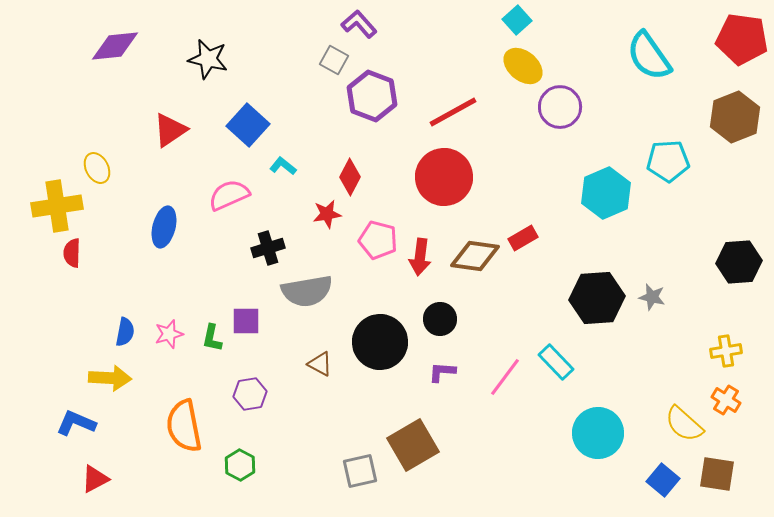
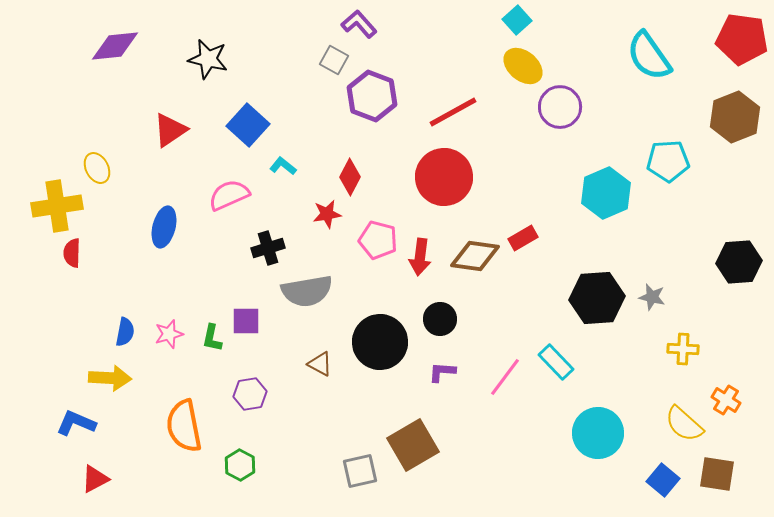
yellow cross at (726, 351): moved 43 px left, 2 px up; rotated 12 degrees clockwise
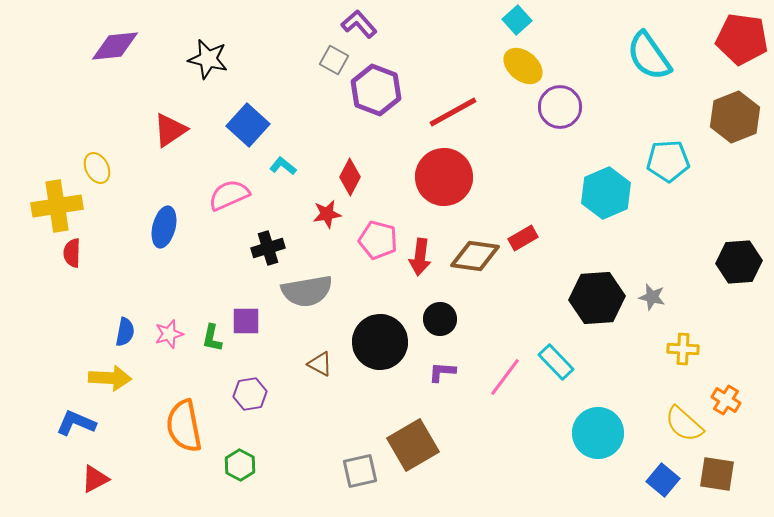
purple hexagon at (372, 96): moved 4 px right, 6 px up
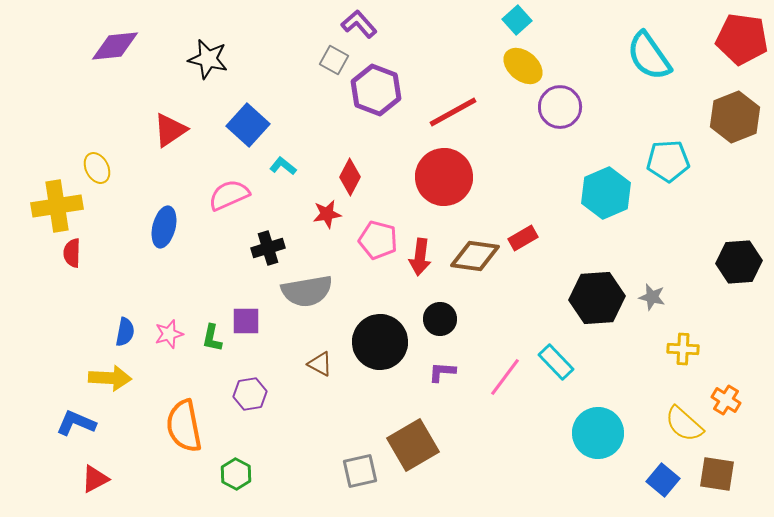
green hexagon at (240, 465): moved 4 px left, 9 px down
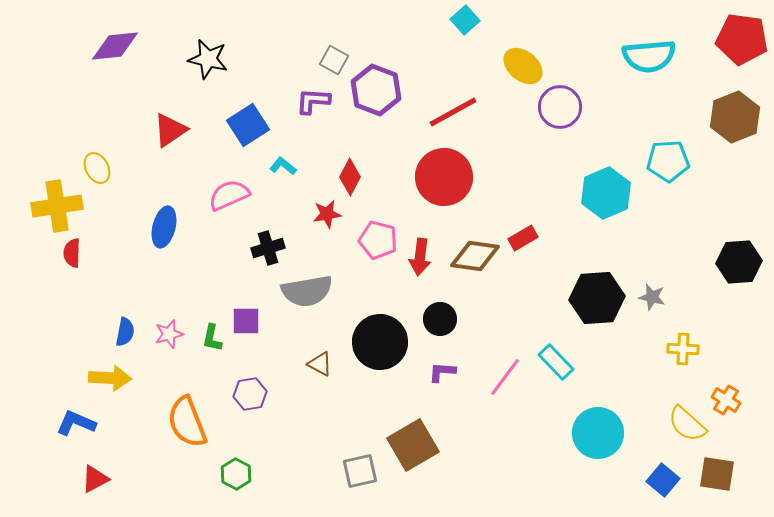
cyan square at (517, 20): moved 52 px left
purple L-shape at (359, 24): moved 46 px left, 77 px down; rotated 45 degrees counterclockwise
cyan semicircle at (649, 56): rotated 60 degrees counterclockwise
blue square at (248, 125): rotated 15 degrees clockwise
yellow semicircle at (684, 424): moved 3 px right
orange semicircle at (184, 426): moved 3 px right, 4 px up; rotated 10 degrees counterclockwise
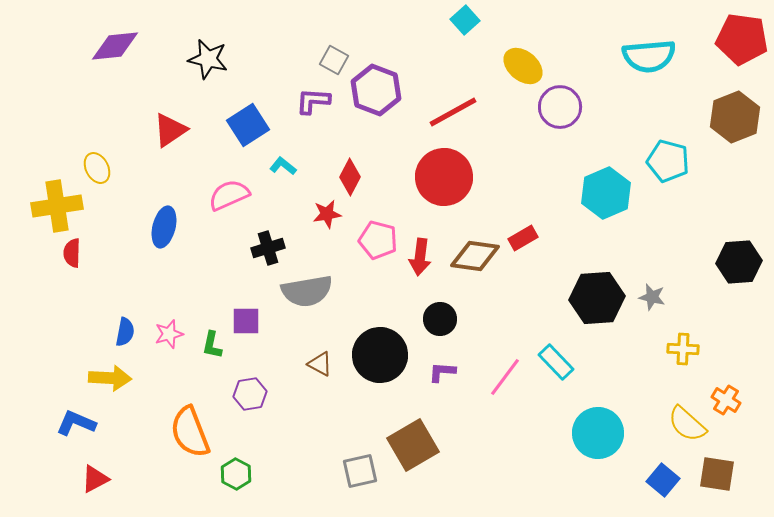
cyan pentagon at (668, 161): rotated 18 degrees clockwise
green L-shape at (212, 338): moved 7 px down
black circle at (380, 342): moved 13 px down
orange semicircle at (187, 422): moved 3 px right, 10 px down
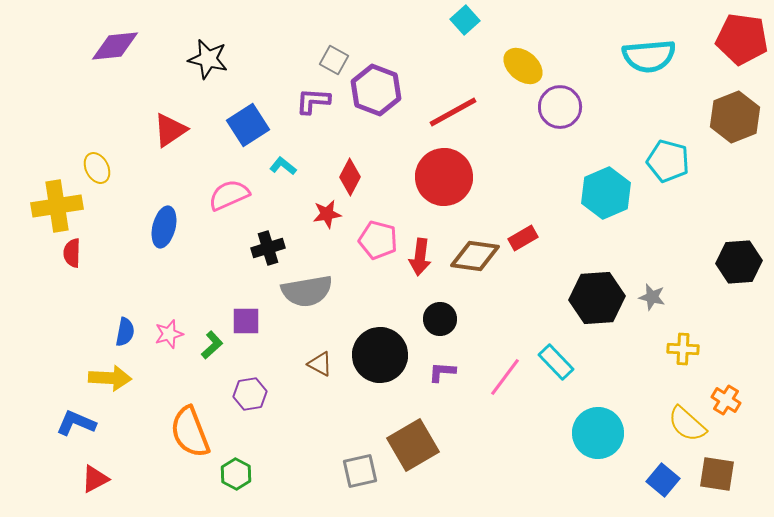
green L-shape at (212, 345): rotated 144 degrees counterclockwise
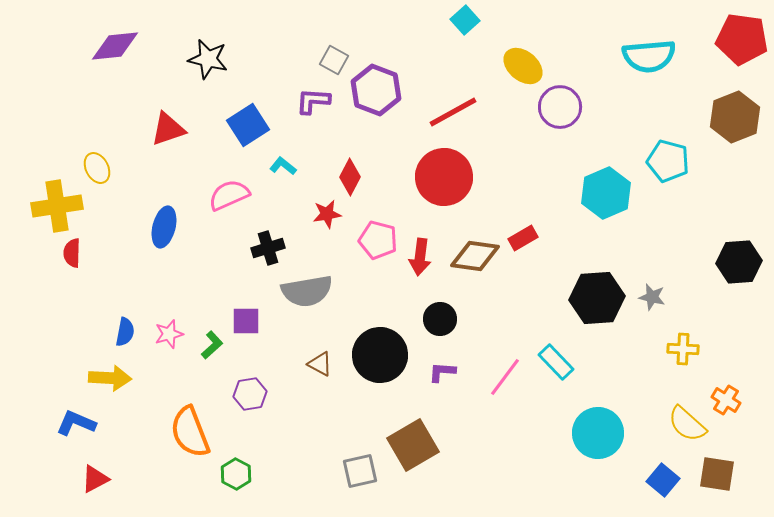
red triangle at (170, 130): moved 2 px left, 1 px up; rotated 15 degrees clockwise
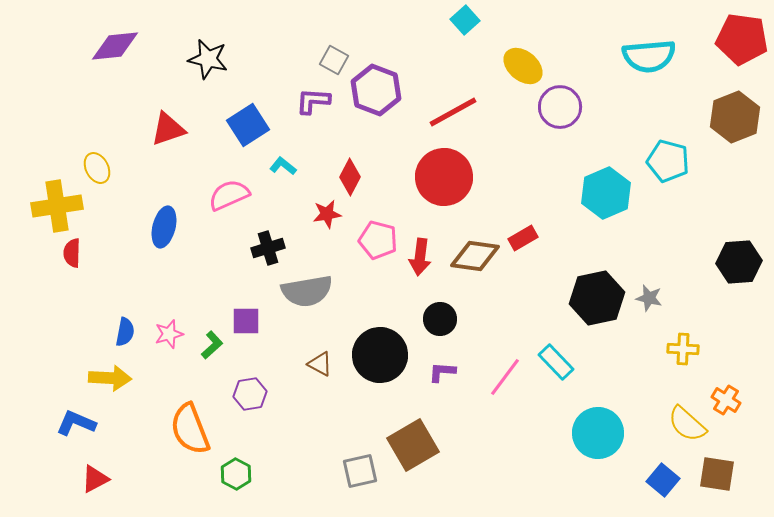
gray star at (652, 297): moved 3 px left, 1 px down
black hexagon at (597, 298): rotated 8 degrees counterclockwise
orange semicircle at (190, 432): moved 3 px up
